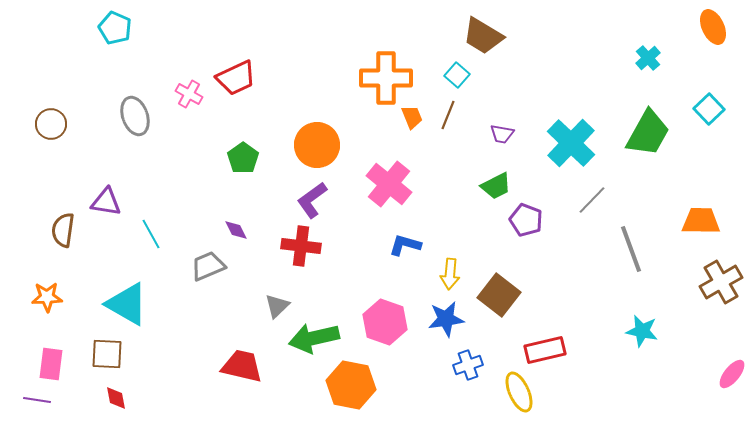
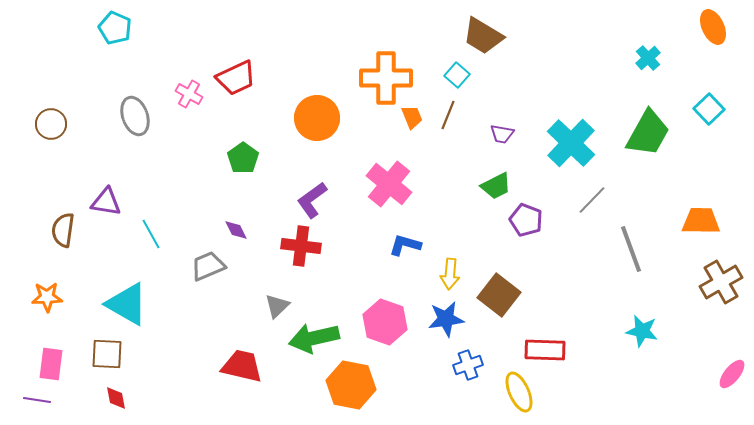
orange circle at (317, 145): moved 27 px up
red rectangle at (545, 350): rotated 15 degrees clockwise
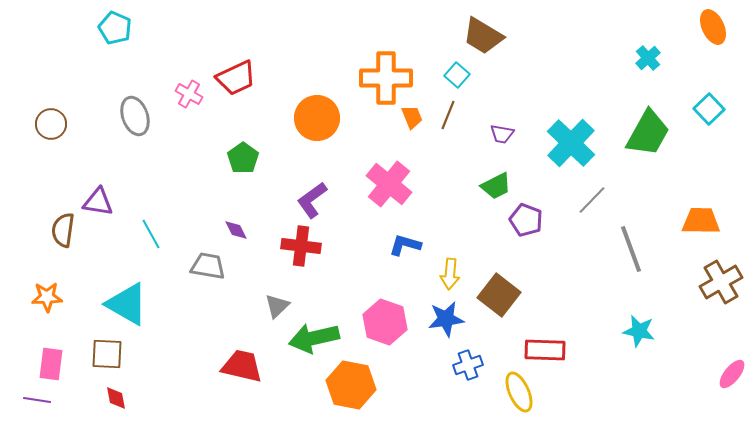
purple triangle at (106, 202): moved 8 px left
gray trapezoid at (208, 266): rotated 33 degrees clockwise
cyan star at (642, 331): moved 3 px left
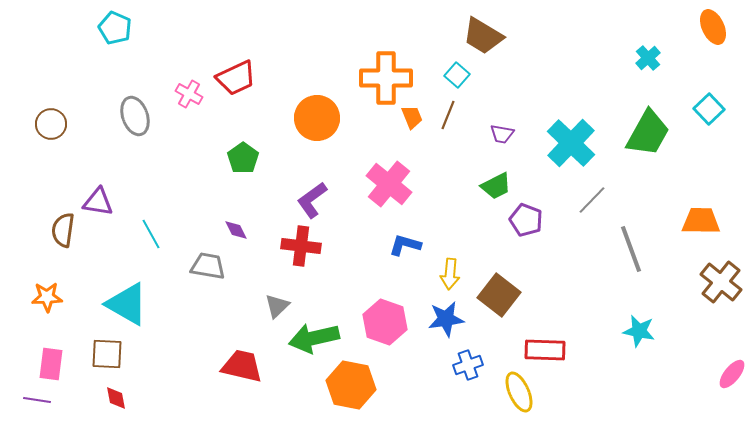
brown cross at (721, 282): rotated 21 degrees counterclockwise
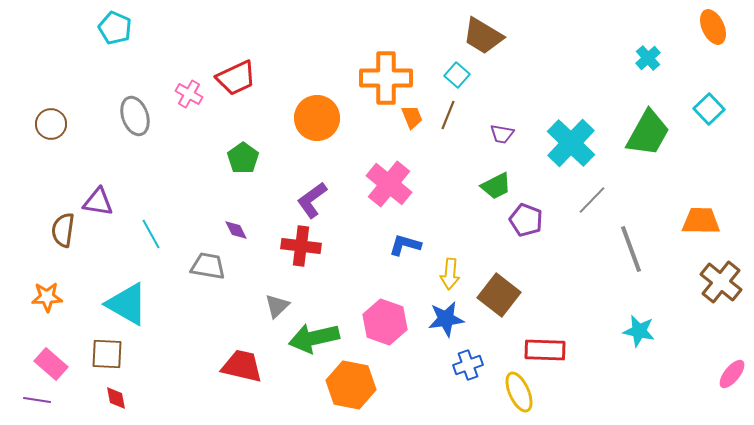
pink rectangle at (51, 364): rotated 56 degrees counterclockwise
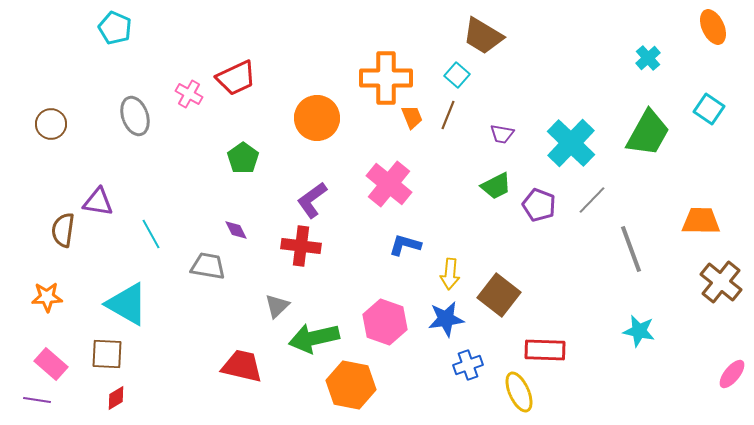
cyan square at (709, 109): rotated 12 degrees counterclockwise
purple pentagon at (526, 220): moved 13 px right, 15 px up
red diamond at (116, 398): rotated 70 degrees clockwise
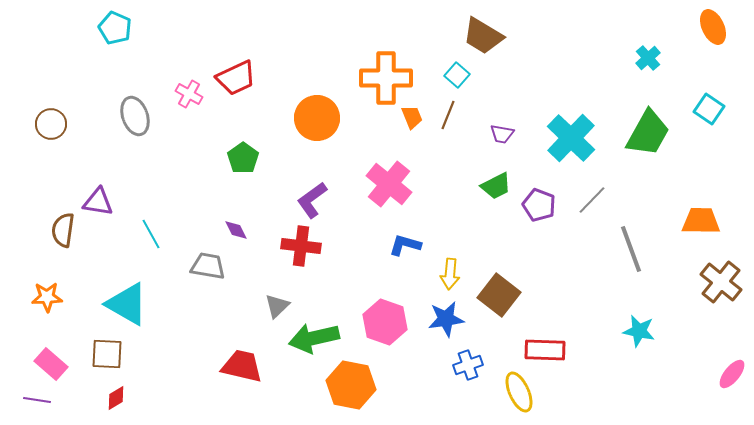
cyan cross at (571, 143): moved 5 px up
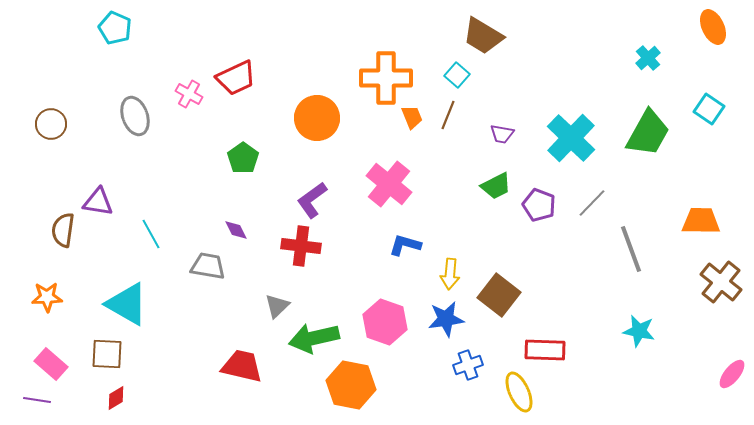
gray line at (592, 200): moved 3 px down
